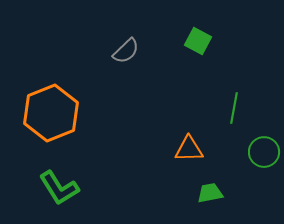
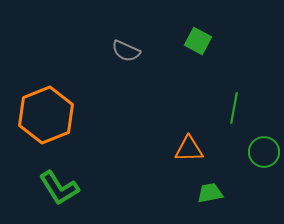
gray semicircle: rotated 68 degrees clockwise
orange hexagon: moved 5 px left, 2 px down
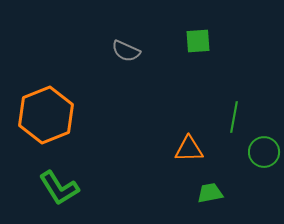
green square: rotated 32 degrees counterclockwise
green line: moved 9 px down
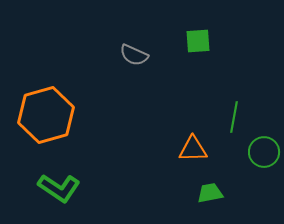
gray semicircle: moved 8 px right, 4 px down
orange hexagon: rotated 6 degrees clockwise
orange triangle: moved 4 px right
green L-shape: rotated 24 degrees counterclockwise
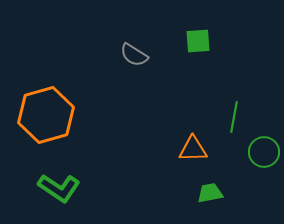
gray semicircle: rotated 8 degrees clockwise
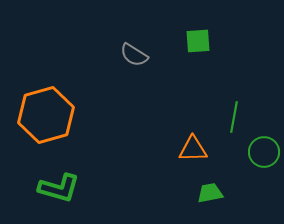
green L-shape: rotated 18 degrees counterclockwise
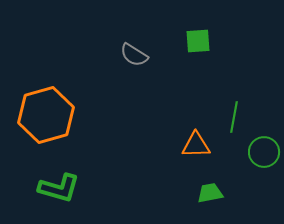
orange triangle: moved 3 px right, 4 px up
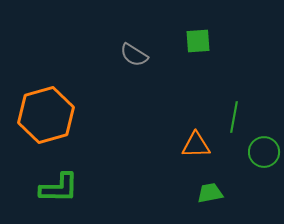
green L-shape: rotated 15 degrees counterclockwise
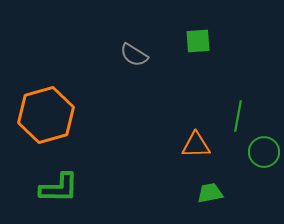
green line: moved 4 px right, 1 px up
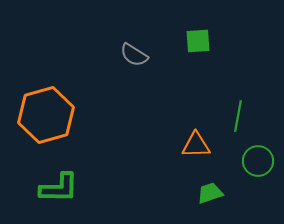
green circle: moved 6 px left, 9 px down
green trapezoid: rotated 8 degrees counterclockwise
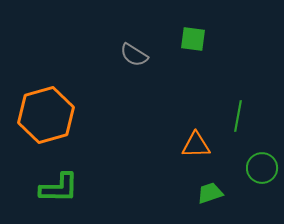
green square: moved 5 px left, 2 px up; rotated 12 degrees clockwise
green circle: moved 4 px right, 7 px down
